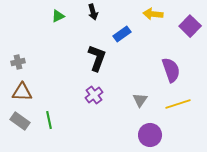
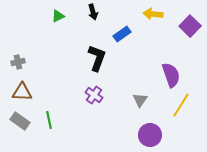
purple semicircle: moved 5 px down
purple cross: rotated 18 degrees counterclockwise
yellow line: moved 3 px right, 1 px down; rotated 40 degrees counterclockwise
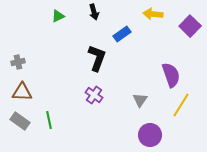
black arrow: moved 1 px right
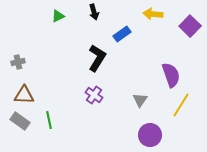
black L-shape: rotated 12 degrees clockwise
brown triangle: moved 2 px right, 3 px down
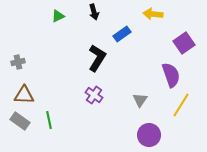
purple square: moved 6 px left, 17 px down; rotated 10 degrees clockwise
purple circle: moved 1 px left
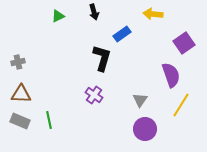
black L-shape: moved 5 px right; rotated 16 degrees counterclockwise
brown triangle: moved 3 px left, 1 px up
gray rectangle: rotated 12 degrees counterclockwise
purple circle: moved 4 px left, 6 px up
